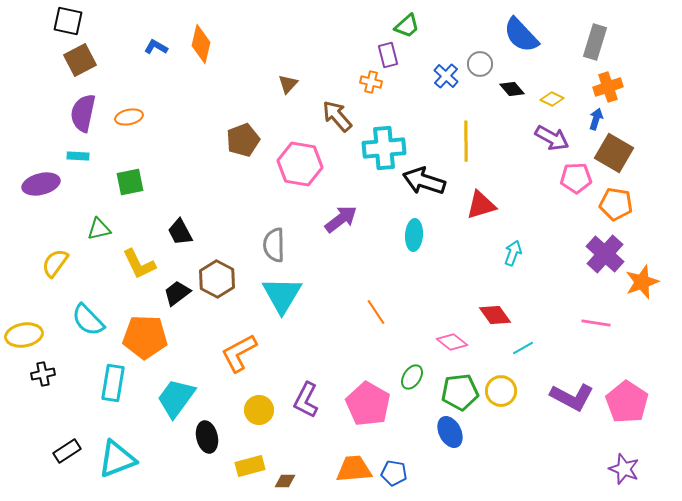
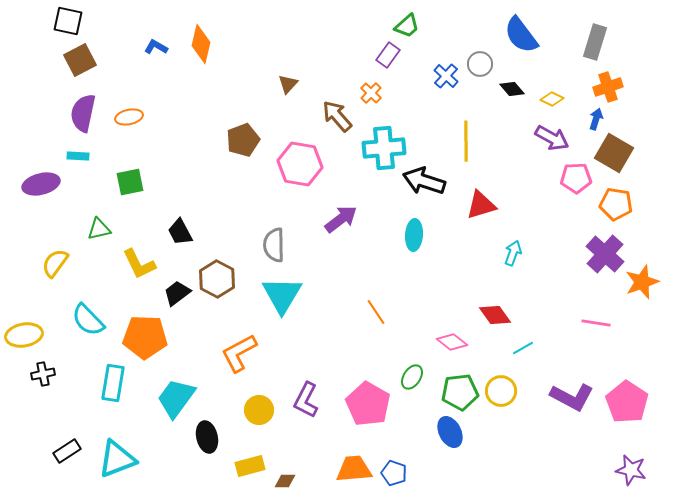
blue semicircle at (521, 35): rotated 6 degrees clockwise
purple rectangle at (388, 55): rotated 50 degrees clockwise
orange cross at (371, 82): moved 11 px down; rotated 30 degrees clockwise
purple star at (624, 469): moved 7 px right, 1 px down; rotated 8 degrees counterclockwise
blue pentagon at (394, 473): rotated 10 degrees clockwise
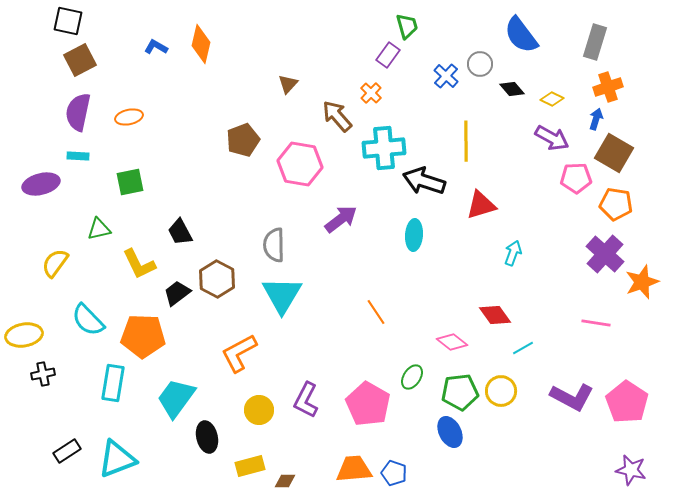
green trapezoid at (407, 26): rotated 64 degrees counterclockwise
purple semicircle at (83, 113): moved 5 px left, 1 px up
orange pentagon at (145, 337): moved 2 px left, 1 px up
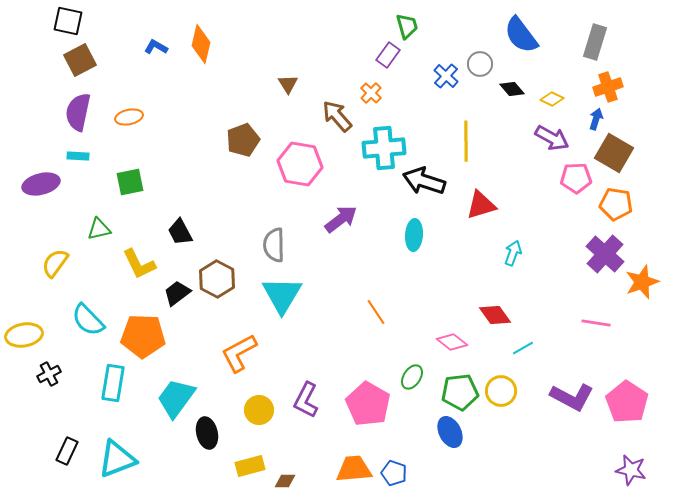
brown triangle at (288, 84): rotated 15 degrees counterclockwise
black cross at (43, 374): moved 6 px right; rotated 15 degrees counterclockwise
black ellipse at (207, 437): moved 4 px up
black rectangle at (67, 451): rotated 32 degrees counterclockwise
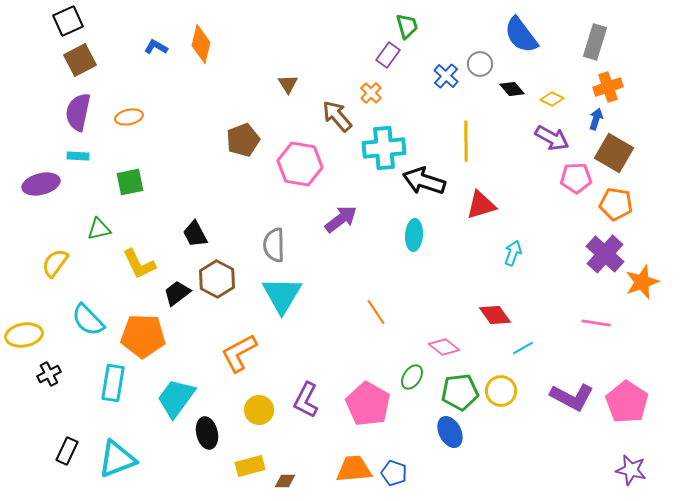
black square at (68, 21): rotated 36 degrees counterclockwise
black trapezoid at (180, 232): moved 15 px right, 2 px down
pink diamond at (452, 342): moved 8 px left, 5 px down
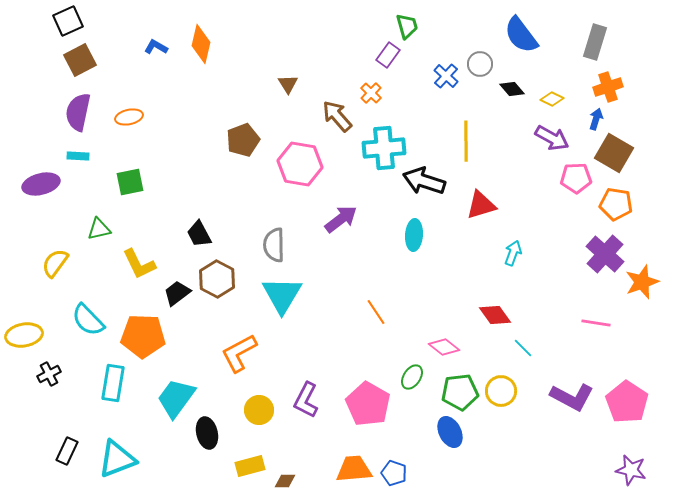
black trapezoid at (195, 234): moved 4 px right
cyan line at (523, 348): rotated 75 degrees clockwise
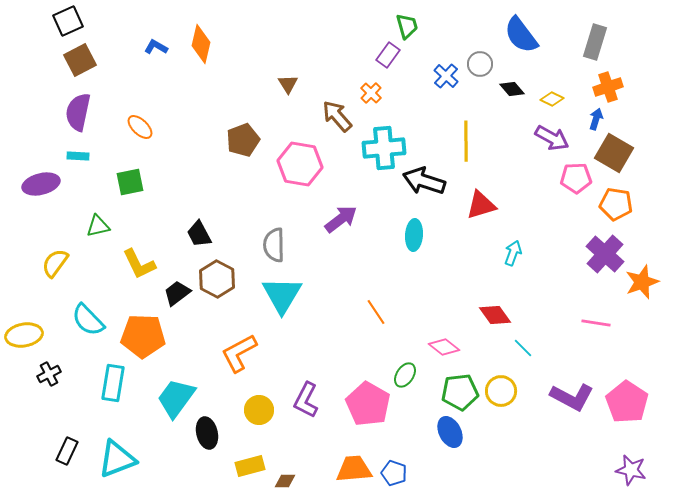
orange ellipse at (129, 117): moved 11 px right, 10 px down; rotated 56 degrees clockwise
green triangle at (99, 229): moved 1 px left, 3 px up
green ellipse at (412, 377): moved 7 px left, 2 px up
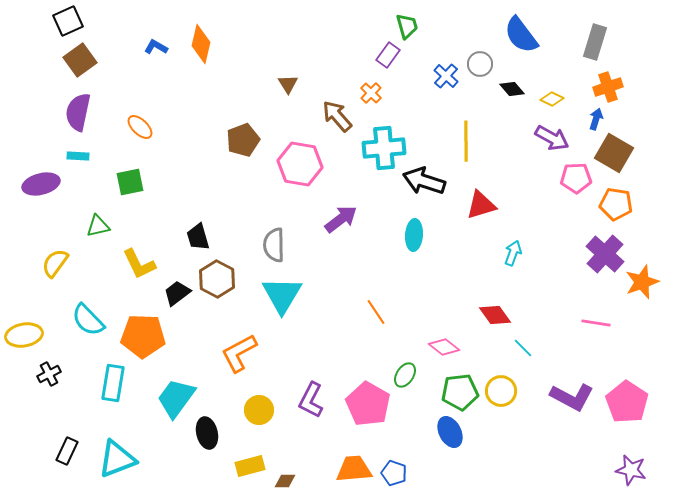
brown square at (80, 60): rotated 8 degrees counterclockwise
black trapezoid at (199, 234): moved 1 px left, 3 px down; rotated 12 degrees clockwise
purple L-shape at (306, 400): moved 5 px right
